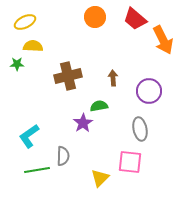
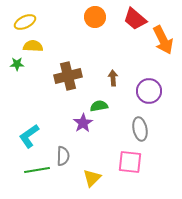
yellow triangle: moved 8 px left
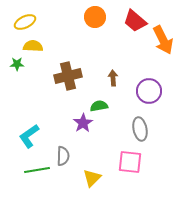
red trapezoid: moved 2 px down
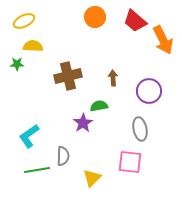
yellow ellipse: moved 1 px left, 1 px up
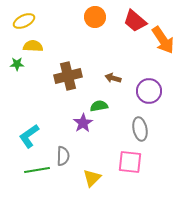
orange arrow: rotated 8 degrees counterclockwise
brown arrow: rotated 70 degrees counterclockwise
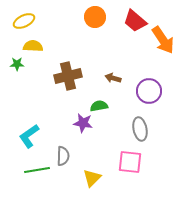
purple star: rotated 30 degrees counterclockwise
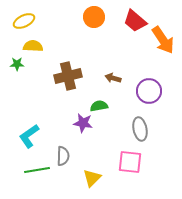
orange circle: moved 1 px left
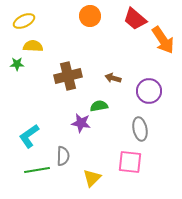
orange circle: moved 4 px left, 1 px up
red trapezoid: moved 2 px up
purple star: moved 2 px left
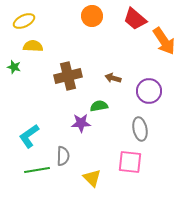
orange circle: moved 2 px right
orange arrow: moved 1 px right, 1 px down
green star: moved 3 px left, 3 px down; rotated 16 degrees clockwise
purple star: rotated 12 degrees counterclockwise
yellow triangle: rotated 30 degrees counterclockwise
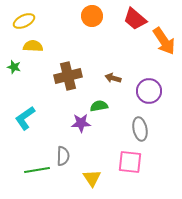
cyan L-shape: moved 4 px left, 18 px up
yellow triangle: rotated 12 degrees clockwise
